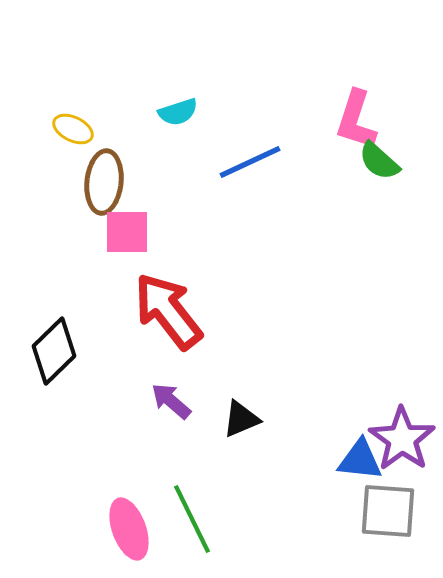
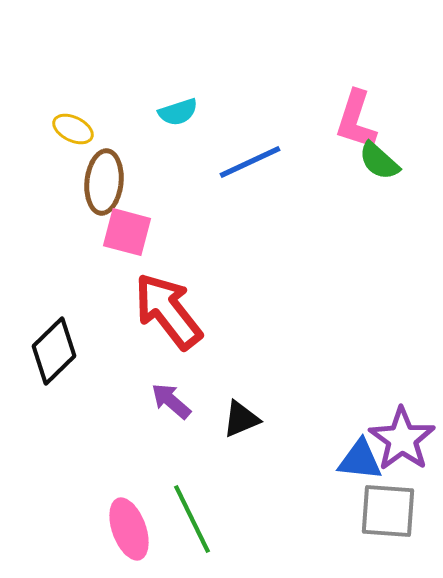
pink square: rotated 15 degrees clockwise
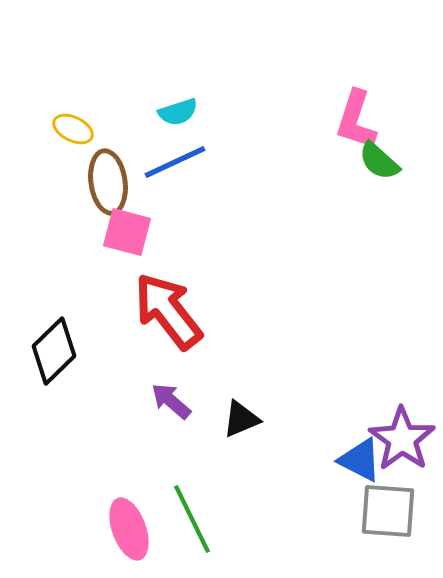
blue line: moved 75 px left
brown ellipse: moved 4 px right; rotated 14 degrees counterclockwise
blue triangle: rotated 21 degrees clockwise
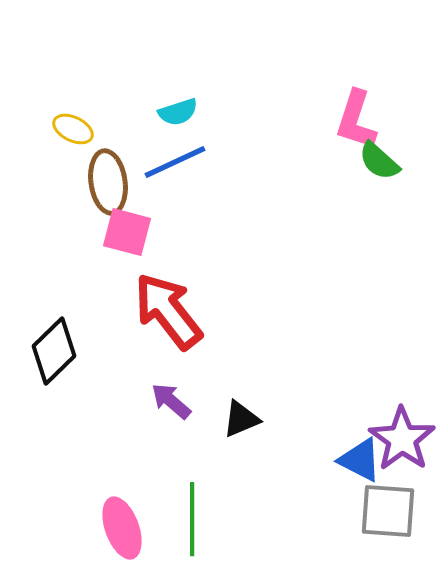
green line: rotated 26 degrees clockwise
pink ellipse: moved 7 px left, 1 px up
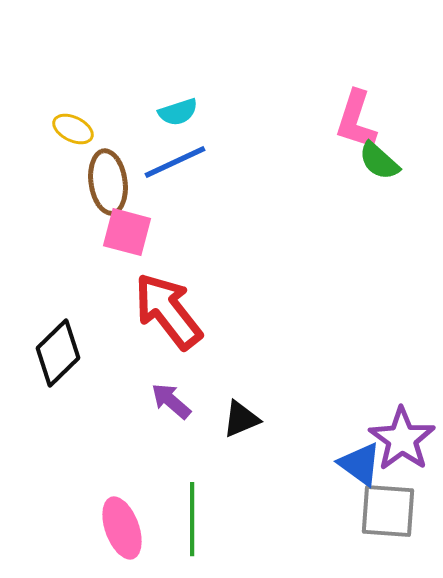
black diamond: moved 4 px right, 2 px down
blue triangle: moved 4 px down; rotated 9 degrees clockwise
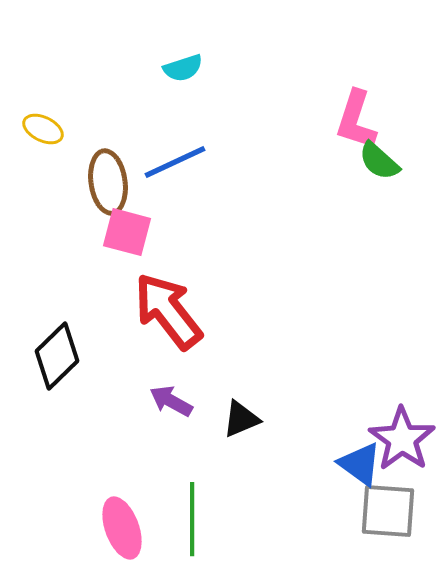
cyan semicircle: moved 5 px right, 44 px up
yellow ellipse: moved 30 px left
black diamond: moved 1 px left, 3 px down
purple arrow: rotated 12 degrees counterclockwise
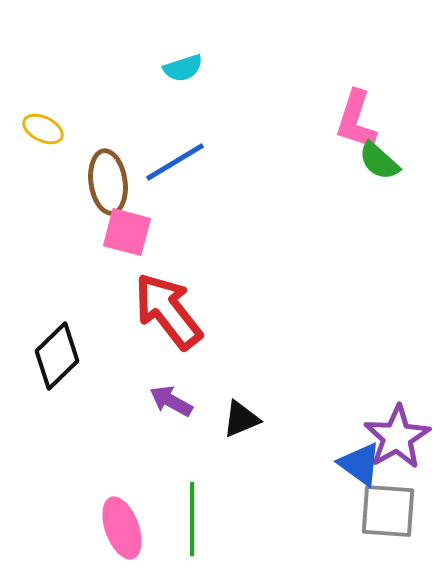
blue line: rotated 6 degrees counterclockwise
purple star: moved 5 px left, 2 px up; rotated 6 degrees clockwise
